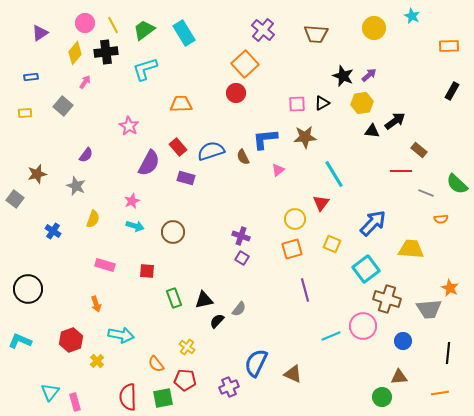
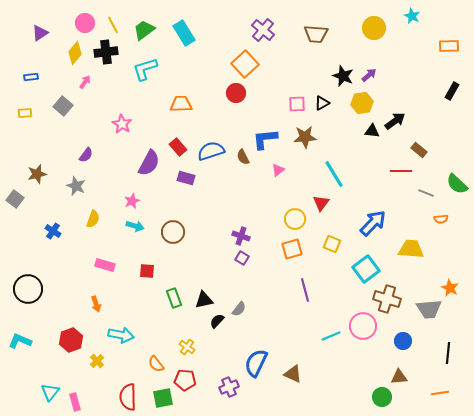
pink star at (129, 126): moved 7 px left, 2 px up
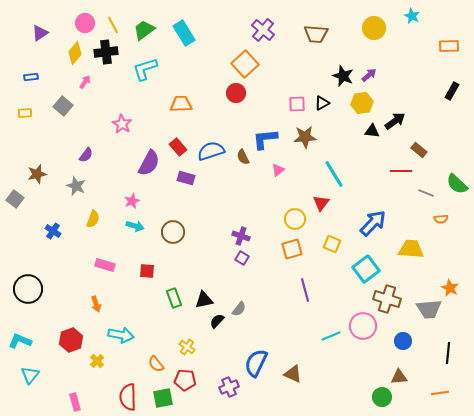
cyan triangle at (50, 392): moved 20 px left, 17 px up
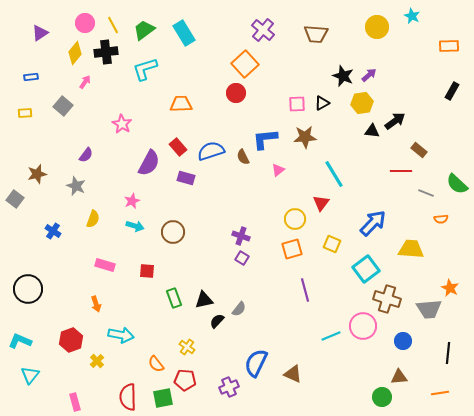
yellow circle at (374, 28): moved 3 px right, 1 px up
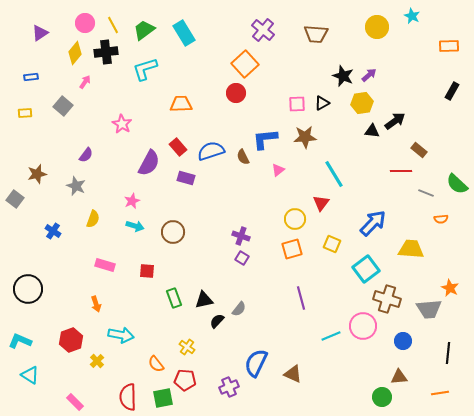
purple line at (305, 290): moved 4 px left, 8 px down
cyan triangle at (30, 375): rotated 36 degrees counterclockwise
pink rectangle at (75, 402): rotated 30 degrees counterclockwise
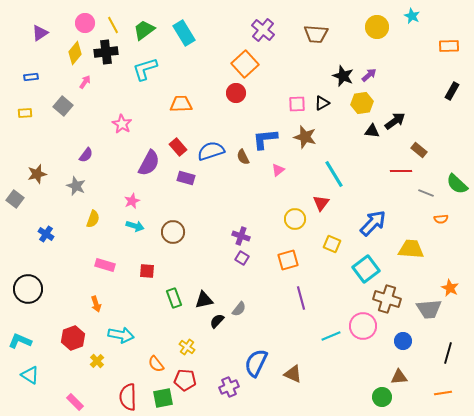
brown star at (305, 137): rotated 20 degrees clockwise
blue cross at (53, 231): moved 7 px left, 3 px down
orange square at (292, 249): moved 4 px left, 11 px down
red hexagon at (71, 340): moved 2 px right, 2 px up
black line at (448, 353): rotated 10 degrees clockwise
orange line at (440, 393): moved 3 px right
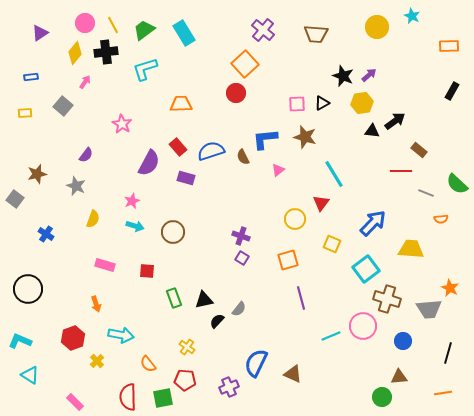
orange semicircle at (156, 364): moved 8 px left
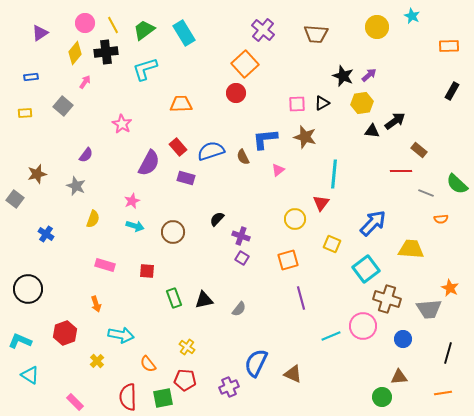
cyan line at (334, 174): rotated 36 degrees clockwise
black semicircle at (217, 321): moved 102 px up
red hexagon at (73, 338): moved 8 px left, 5 px up
blue circle at (403, 341): moved 2 px up
